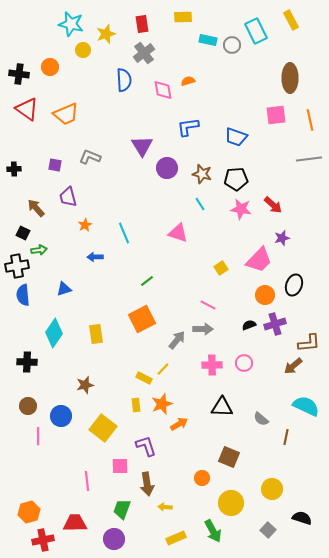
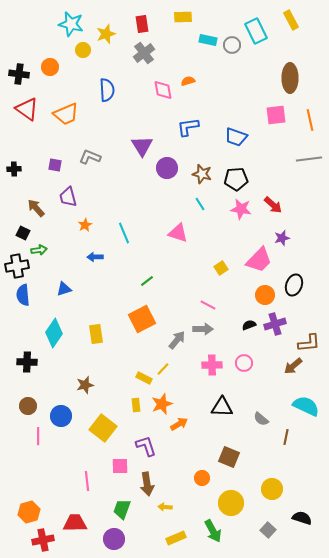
blue semicircle at (124, 80): moved 17 px left, 10 px down
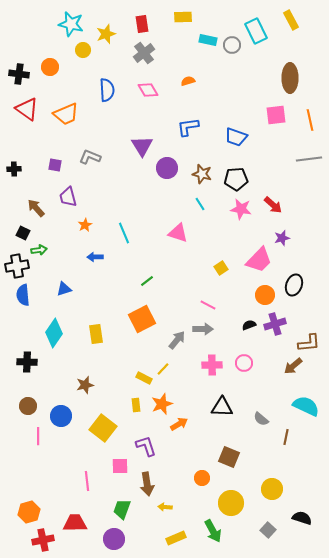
pink diamond at (163, 90): moved 15 px left; rotated 20 degrees counterclockwise
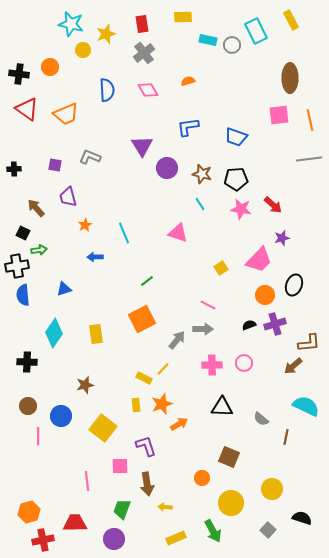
pink square at (276, 115): moved 3 px right
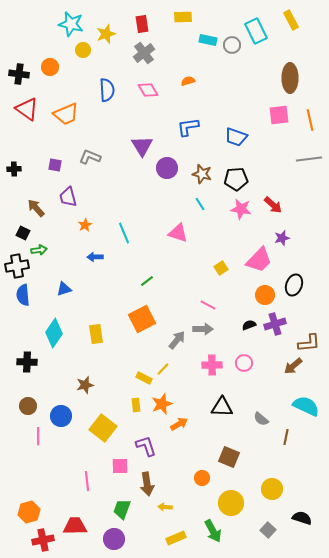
red trapezoid at (75, 523): moved 3 px down
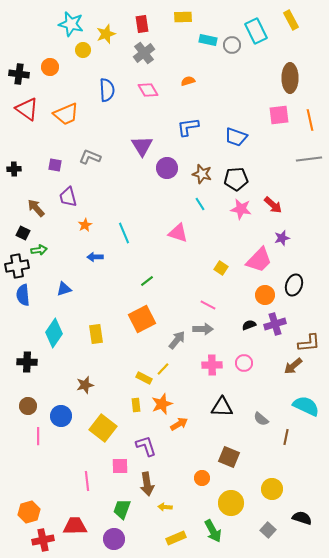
yellow square at (221, 268): rotated 24 degrees counterclockwise
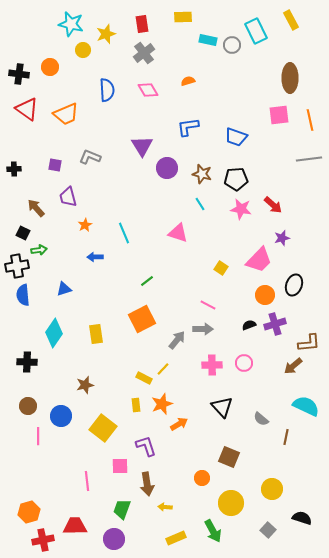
black triangle at (222, 407): rotated 45 degrees clockwise
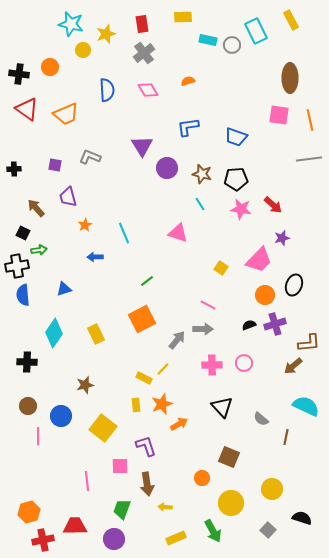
pink square at (279, 115): rotated 15 degrees clockwise
yellow rectangle at (96, 334): rotated 18 degrees counterclockwise
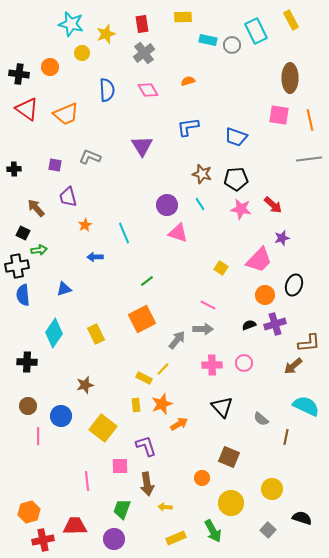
yellow circle at (83, 50): moved 1 px left, 3 px down
purple circle at (167, 168): moved 37 px down
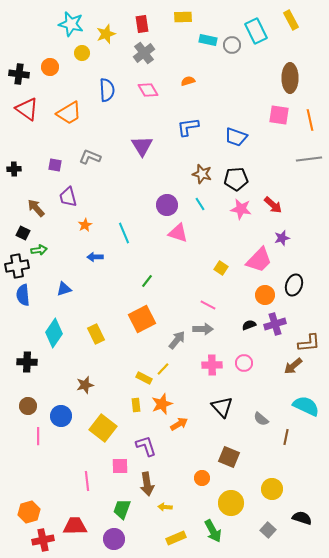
orange trapezoid at (66, 114): moved 3 px right, 1 px up; rotated 8 degrees counterclockwise
green line at (147, 281): rotated 16 degrees counterclockwise
